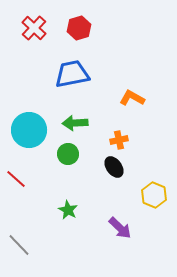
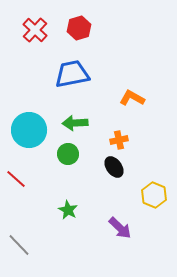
red cross: moved 1 px right, 2 px down
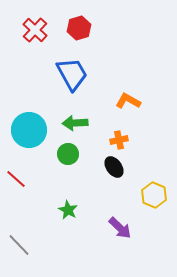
blue trapezoid: rotated 72 degrees clockwise
orange L-shape: moved 4 px left, 3 px down
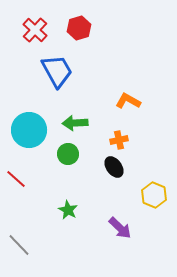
blue trapezoid: moved 15 px left, 3 px up
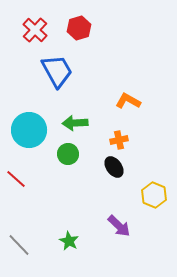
green star: moved 1 px right, 31 px down
purple arrow: moved 1 px left, 2 px up
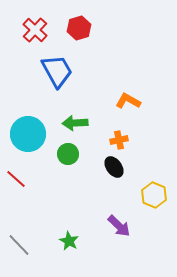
cyan circle: moved 1 px left, 4 px down
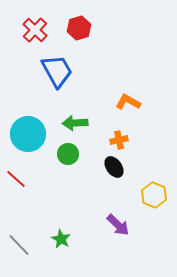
orange L-shape: moved 1 px down
purple arrow: moved 1 px left, 1 px up
green star: moved 8 px left, 2 px up
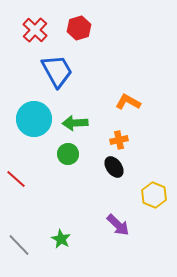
cyan circle: moved 6 px right, 15 px up
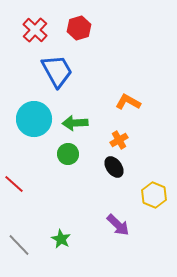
orange cross: rotated 18 degrees counterclockwise
red line: moved 2 px left, 5 px down
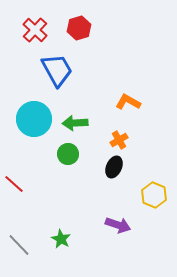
blue trapezoid: moved 1 px up
black ellipse: rotated 60 degrees clockwise
purple arrow: rotated 25 degrees counterclockwise
